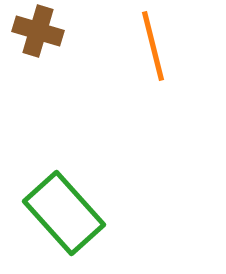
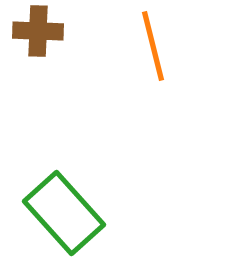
brown cross: rotated 15 degrees counterclockwise
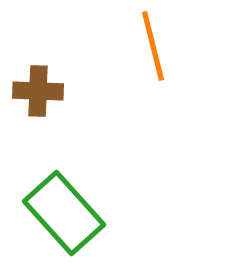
brown cross: moved 60 px down
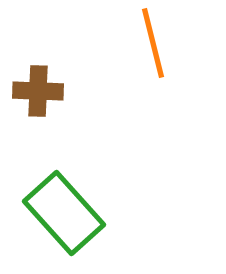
orange line: moved 3 px up
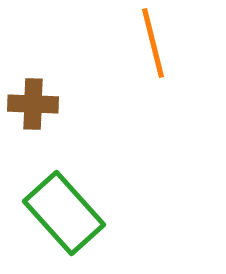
brown cross: moved 5 px left, 13 px down
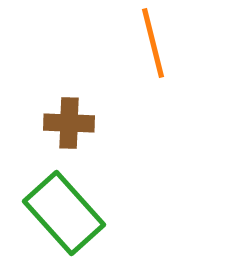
brown cross: moved 36 px right, 19 px down
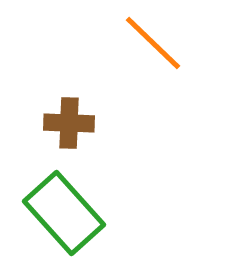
orange line: rotated 32 degrees counterclockwise
